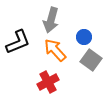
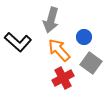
black L-shape: rotated 64 degrees clockwise
orange arrow: moved 4 px right
gray square: moved 3 px down
red cross: moved 15 px right, 4 px up
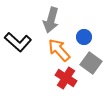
red cross: moved 3 px right; rotated 30 degrees counterclockwise
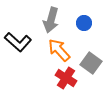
blue circle: moved 14 px up
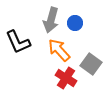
blue circle: moved 9 px left
black L-shape: rotated 24 degrees clockwise
gray square: moved 1 px down
